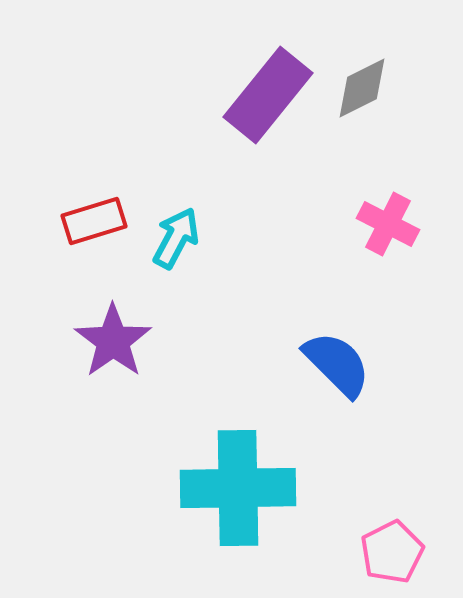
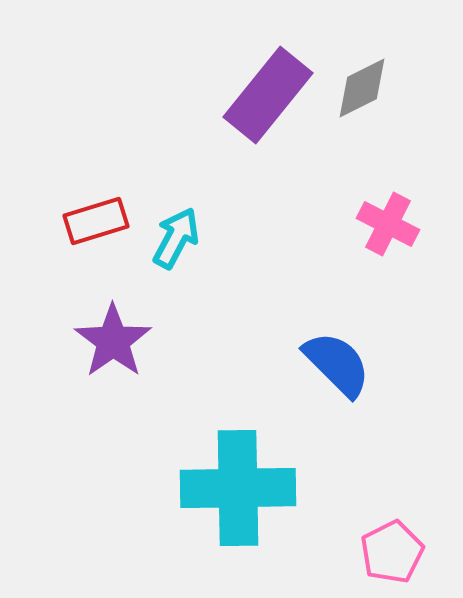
red rectangle: moved 2 px right
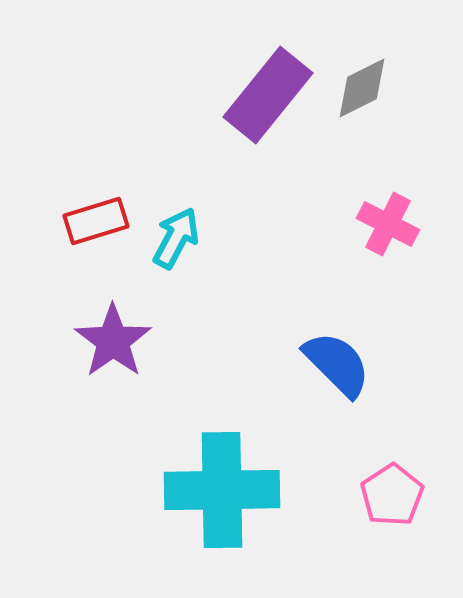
cyan cross: moved 16 px left, 2 px down
pink pentagon: moved 57 px up; rotated 6 degrees counterclockwise
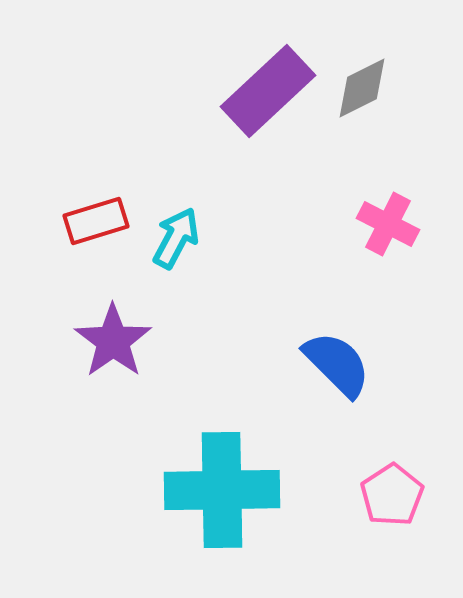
purple rectangle: moved 4 px up; rotated 8 degrees clockwise
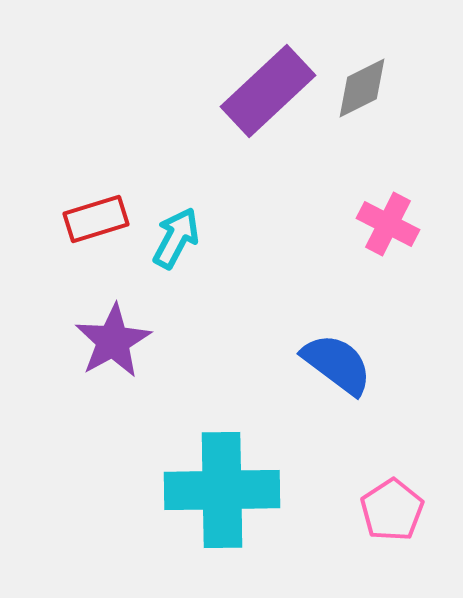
red rectangle: moved 2 px up
purple star: rotated 6 degrees clockwise
blue semicircle: rotated 8 degrees counterclockwise
pink pentagon: moved 15 px down
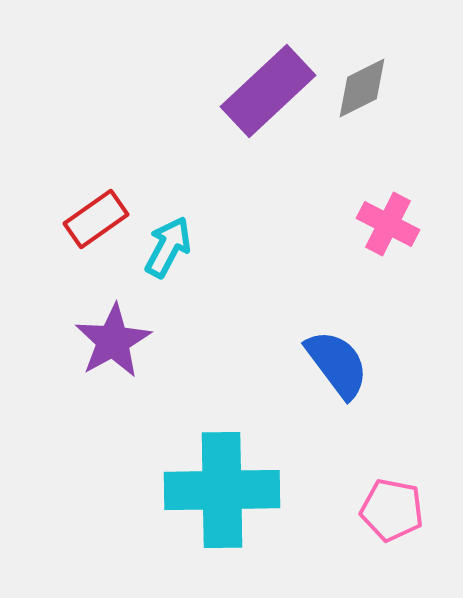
red rectangle: rotated 18 degrees counterclockwise
cyan arrow: moved 8 px left, 9 px down
blue semicircle: rotated 16 degrees clockwise
pink pentagon: rotated 28 degrees counterclockwise
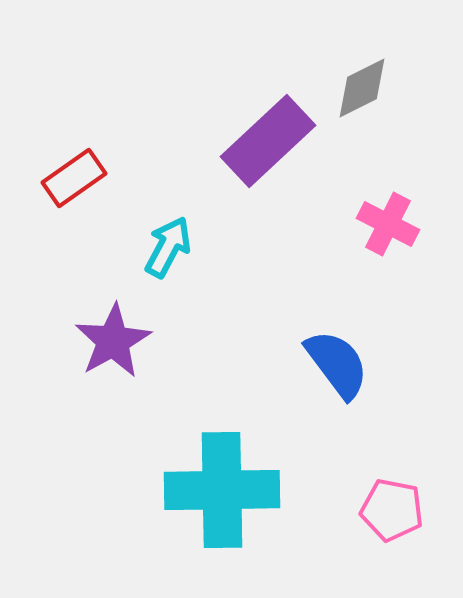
purple rectangle: moved 50 px down
red rectangle: moved 22 px left, 41 px up
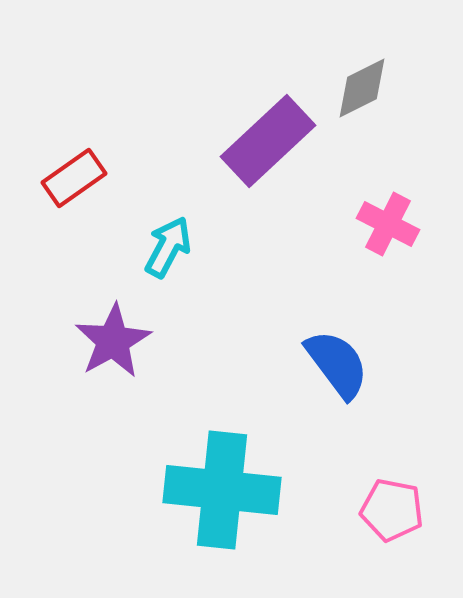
cyan cross: rotated 7 degrees clockwise
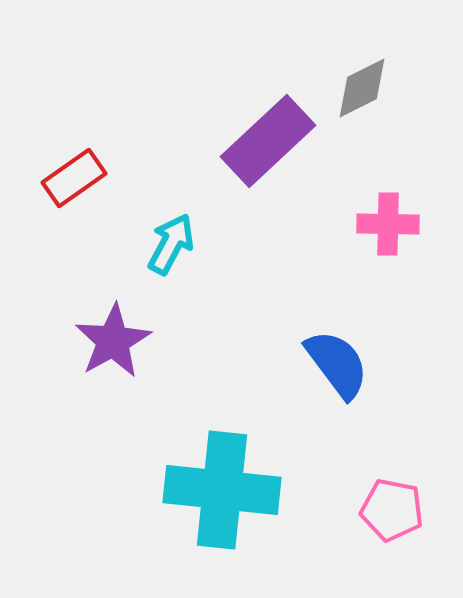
pink cross: rotated 26 degrees counterclockwise
cyan arrow: moved 3 px right, 3 px up
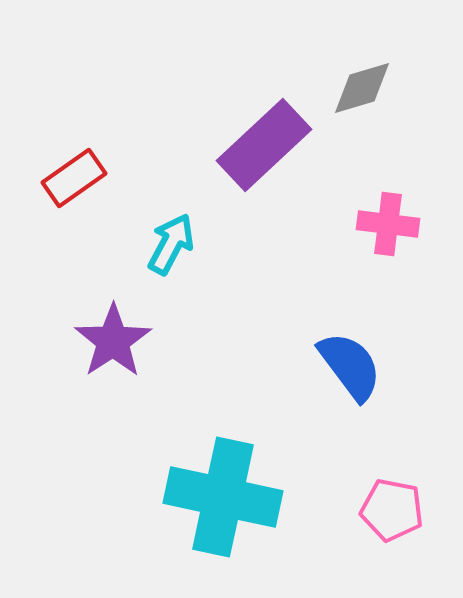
gray diamond: rotated 10 degrees clockwise
purple rectangle: moved 4 px left, 4 px down
pink cross: rotated 6 degrees clockwise
purple star: rotated 4 degrees counterclockwise
blue semicircle: moved 13 px right, 2 px down
cyan cross: moved 1 px right, 7 px down; rotated 6 degrees clockwise
